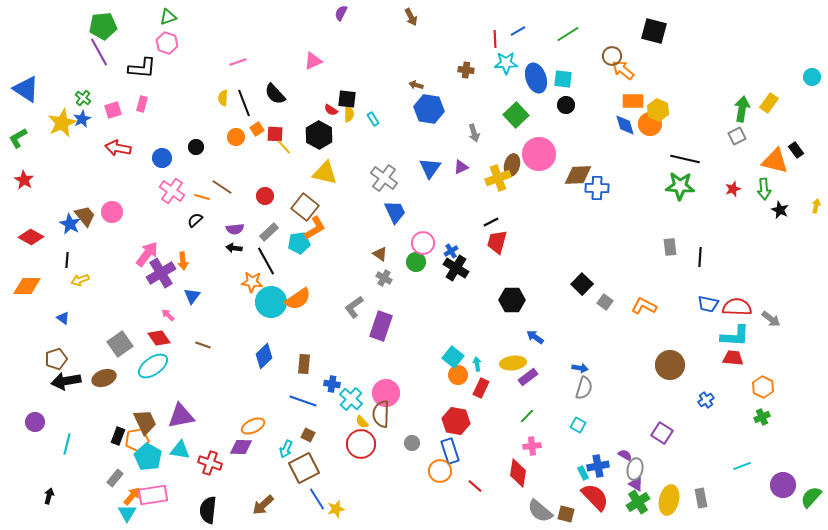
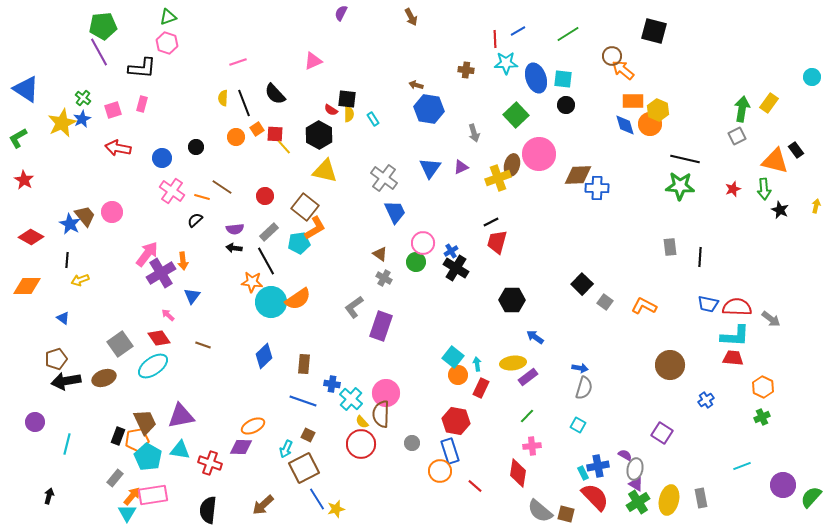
yellow triangle at (325, 173): moved 2 px up
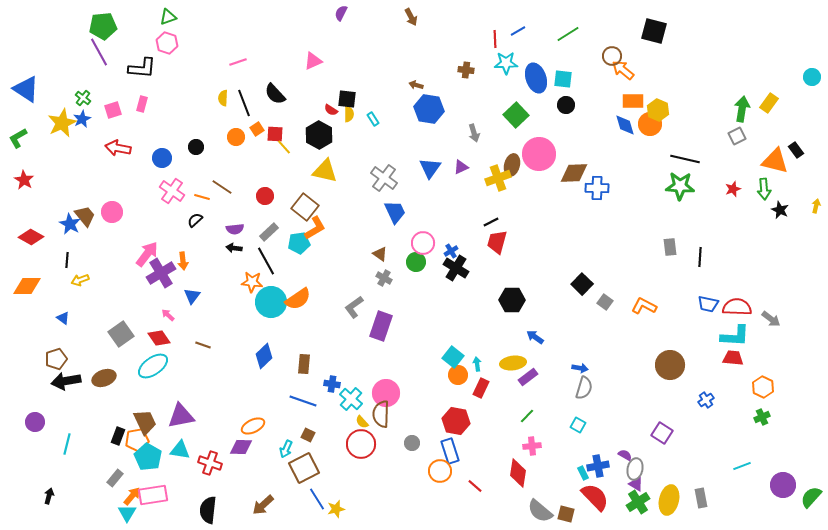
brown diamond at (578, 175): moved 4 px left, 2 px up
gray square at (120, 344): moved 1 px right, 10 px up
